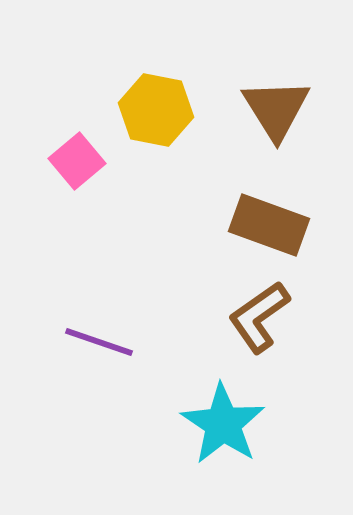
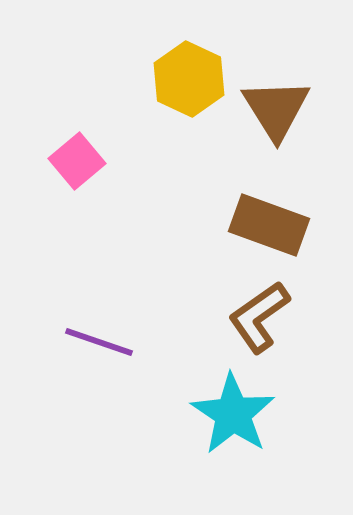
yellow hexagon: moved 33 px right, 31 px up; rotated 14 degrees clockwise
cyan star: moved 10 px right, 10 px up
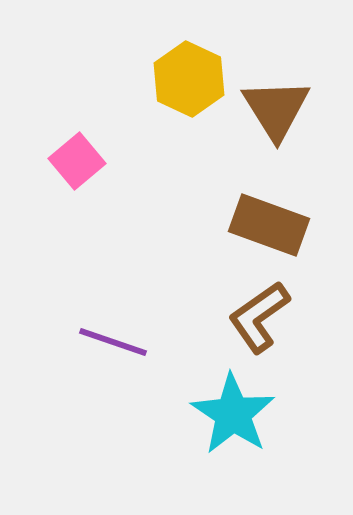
purple line: moved 14 px right
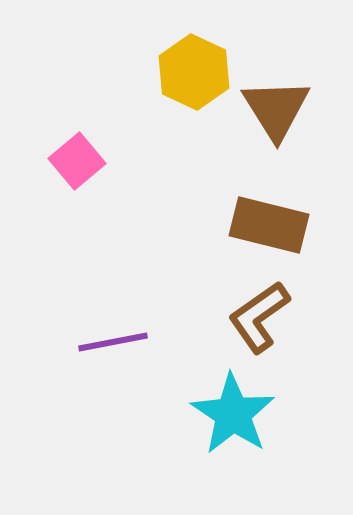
yellow hexagon: moved 5 px right, 7 px up
brown rectangle: rotated 6 degrees counterclockwise
purple line: rotated 30 degrees counterclockwise
